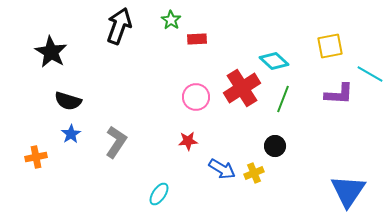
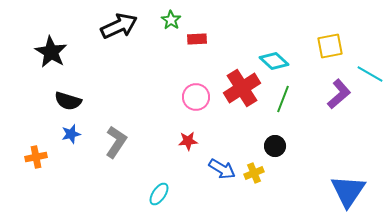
black arrow: rotated 45 degrees clockwise
purple L-shape: rotated 44 degrees counterclockwise
blue star: rotated 18 degrees clockwise
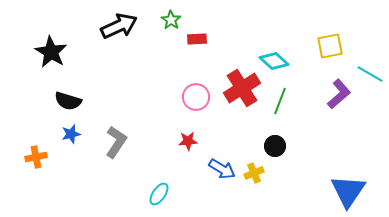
green line: moved 3 px left, 2 px down
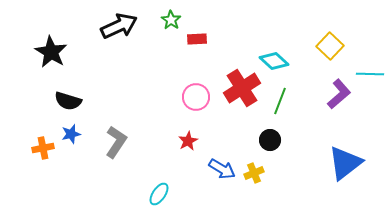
yellow square: rotated 36 degrees counterclockwise
cyan line: rotated 28 degrees counterclockwise
red star: rotated 24 degrees counterclockwise
black circle: moved 5 px left, 6 px up
orange cross: moved 7 px right, 9 px up
blue triangle: moved 3 px left, 28 px up; rotated 18 degrees clockwise
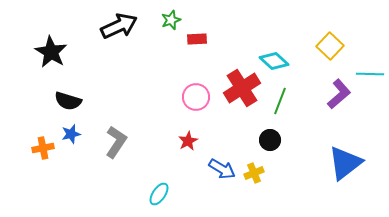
green star: rotated 18 degrees clockwise
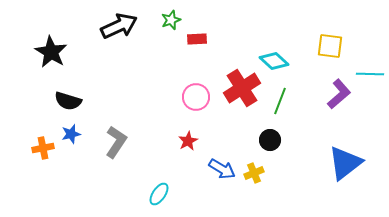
yellow square: rotated 36 degrees counterclockwise
